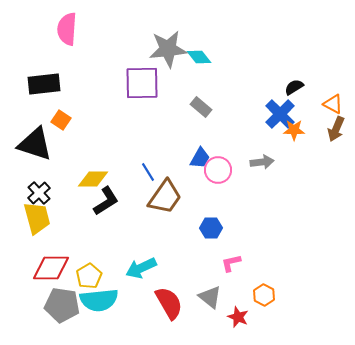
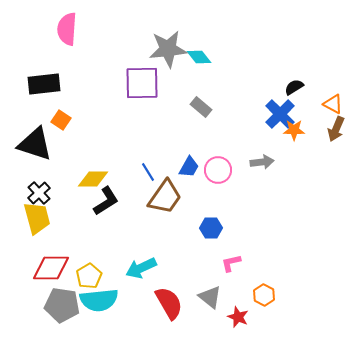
blue trapezoid: moved 11 px left, 9 px down
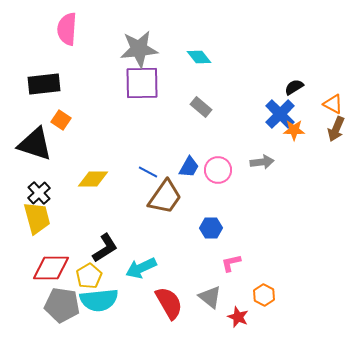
gray star: moved 29 px left
blue line: rotated 30 degrees counterclockwise
black L-shape: moved 1 px left, 47 px down
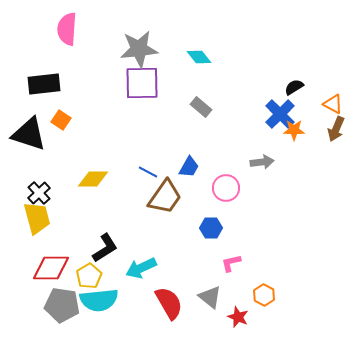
black triangle: moved 6 px left, 10 px up
pink circle: moved 8 px right, 18 px down
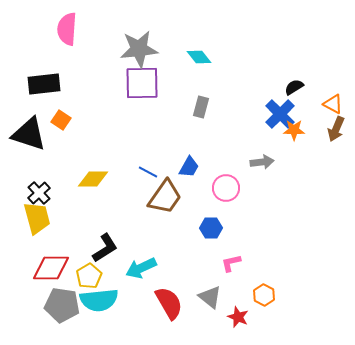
gray rectangle: rotated 65 degrees clockwise
